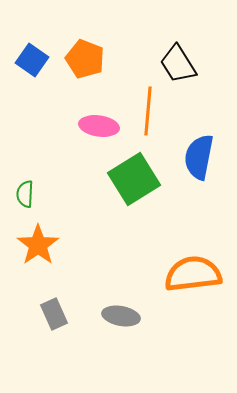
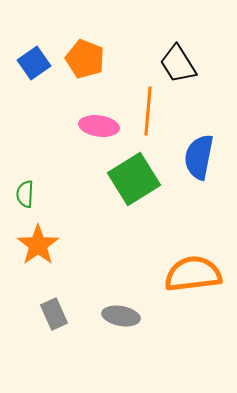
blue square: moved 2 px right, 3 px down; rotated 20 degrees clockwise
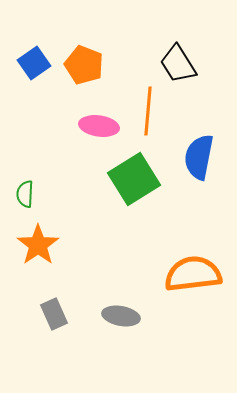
orange pentagon: moved 1 px left, 6 px down
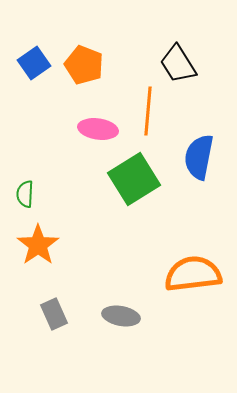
pink ellipse: moved 1 px left, 3 px down
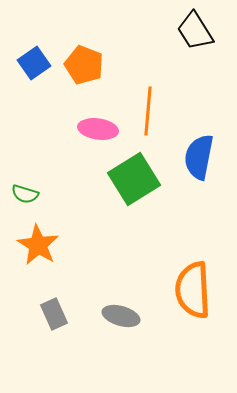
black trapezoid: moved 17 px right, 33 px up
green semicircle: rotated 76 degrees counterclockwise
orange star: rotated 6 degrees counterclockwise
orange semicircle: moved 16 px down; rotated 86 degrees counterclockwise
gray ellipse: rotated 6 degrees clockwise
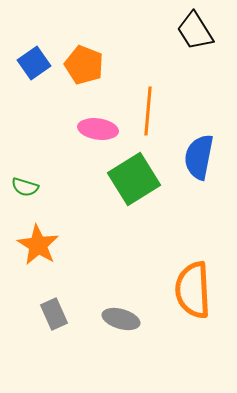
green semicircle: moved 7 px up
gray ellipse: moved 3 px down
